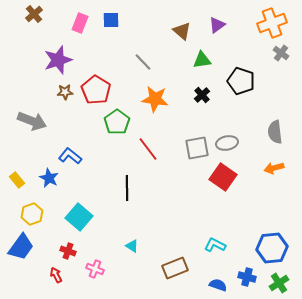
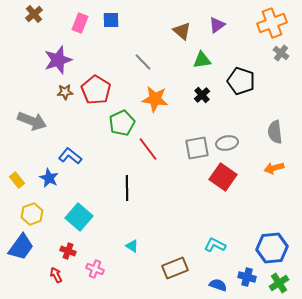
green pentagon: moved 5 px right, 1 px down; rotated 10 degrees clockwise
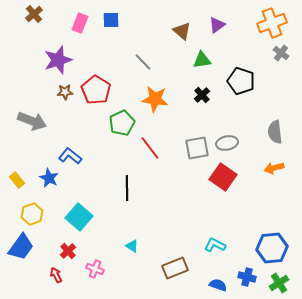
red line: moved 2 px right, 1 px up
red cross: rotated 28 degrees clockwise
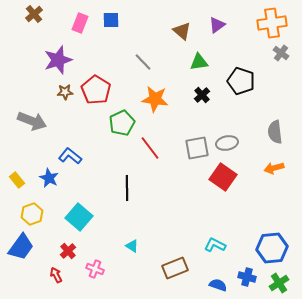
orange cross: rotated 12 degrees clockwise
green triangle: moved 3 px left, 2 px down
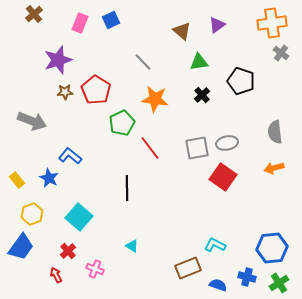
blue square: rotated 24 degrees counterclockwise
brown rectangle: moved 13 px right
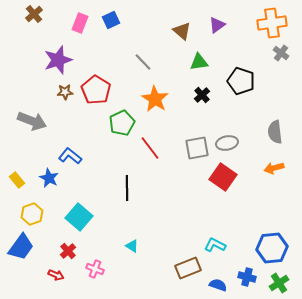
orange star: rotated 24 degrees clockwise
red arrow: rotated 140 degrees clockwise
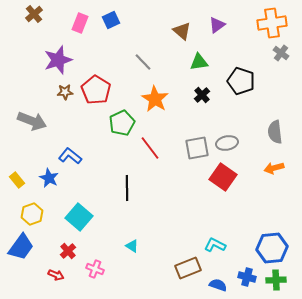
green cross: moved 3 px left, 3 px up; rotated 30 degrees clockwise
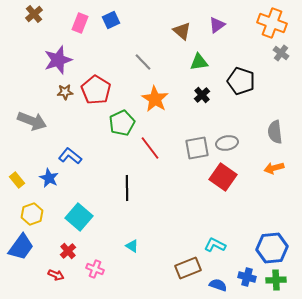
orange cross: rotated 28 degrees clockwise
